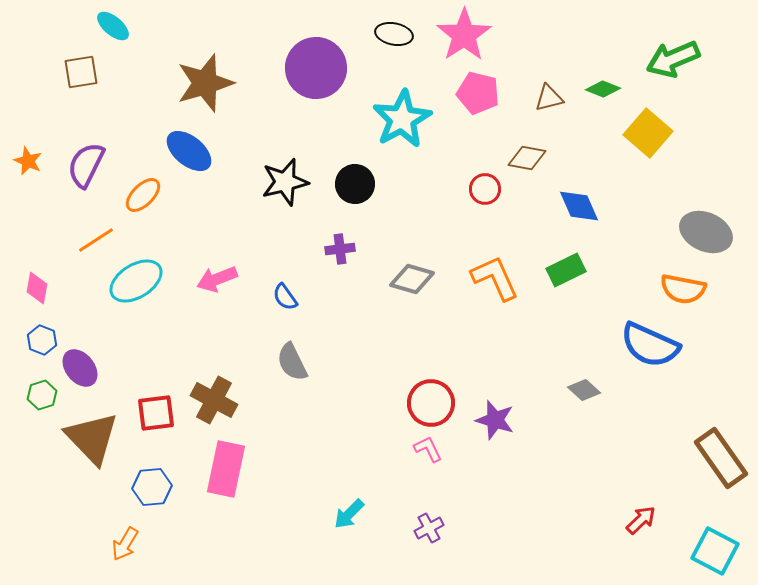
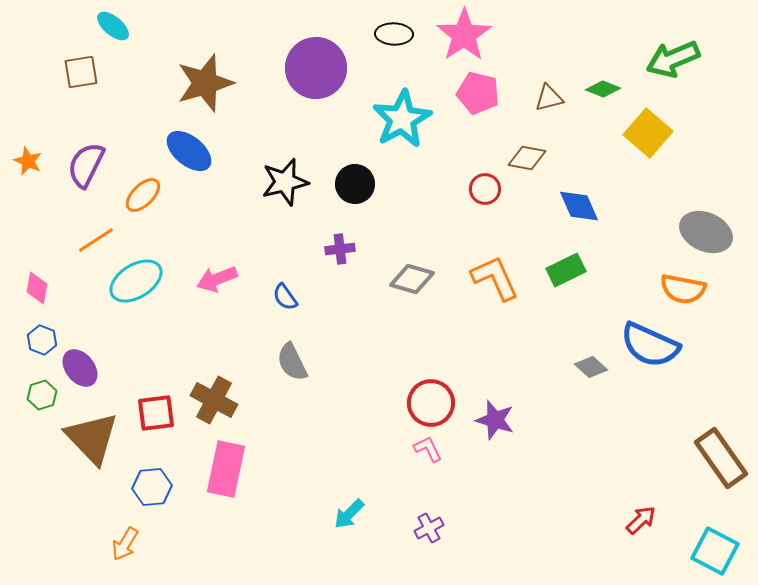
black ellipse at (394, 34): rotated 9 degrees counterclockwise
gray diamond at (584, 390): moved 7 px right, 23 px up
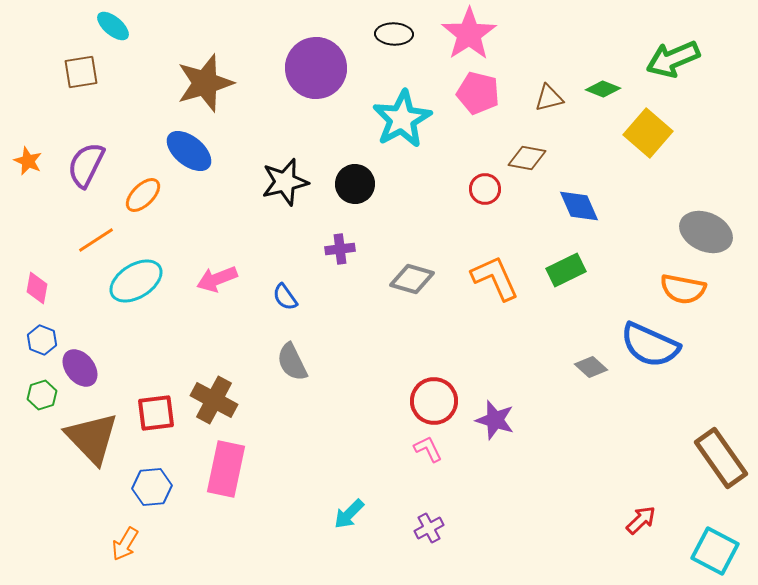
pink star at (464, 35): moved 5 px right, 1 px up
red circle at (431, 403): moved 3 px right, 2 px up
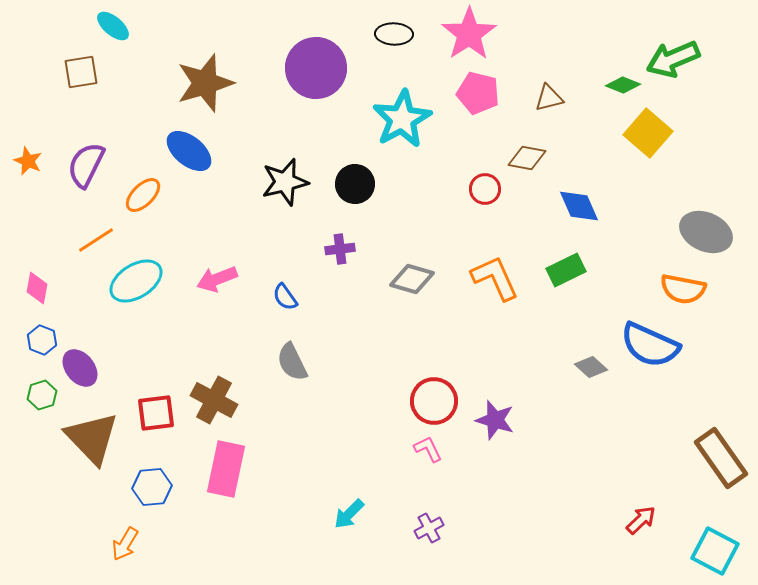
green diamond at (603, 89): moved 20 px right, 4 px up
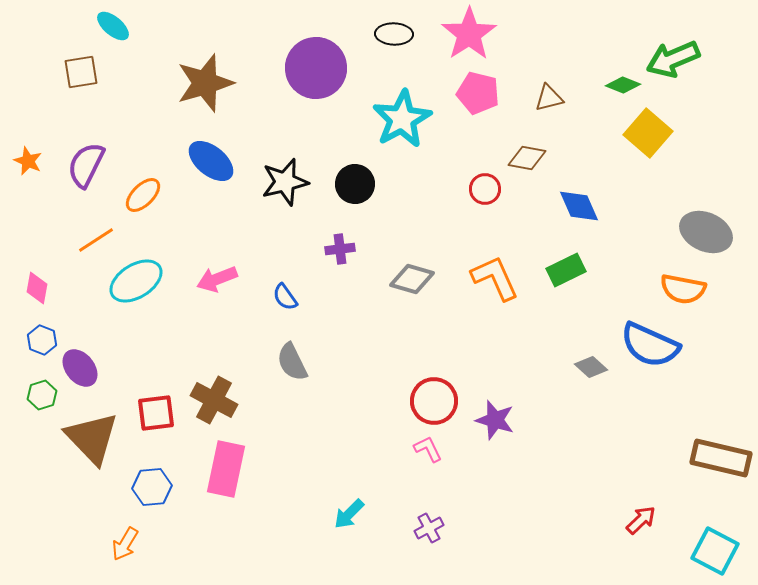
blue ellipse at (189, 151): moved 22 px right, 10 px down
brown rectangle at (721, 458): rotated 42 degrees counterclockwise
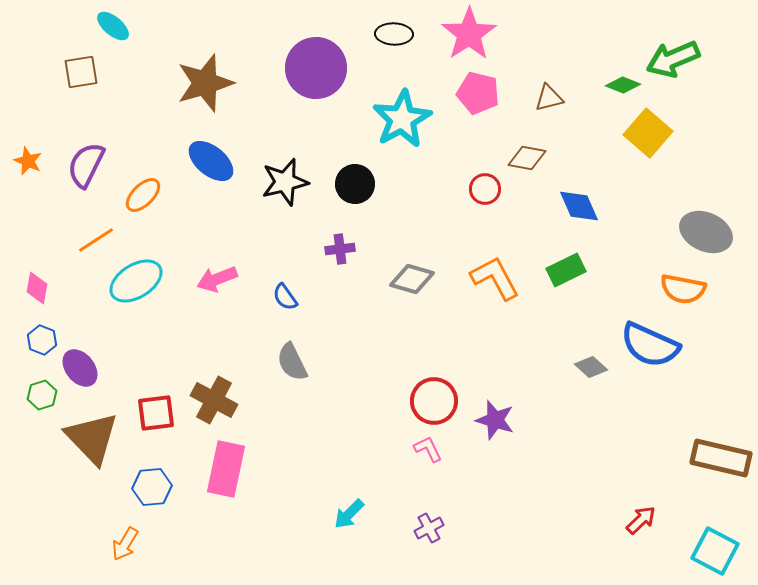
orange L-shape at (495, 278): rotated 4 degrees counterclockwise
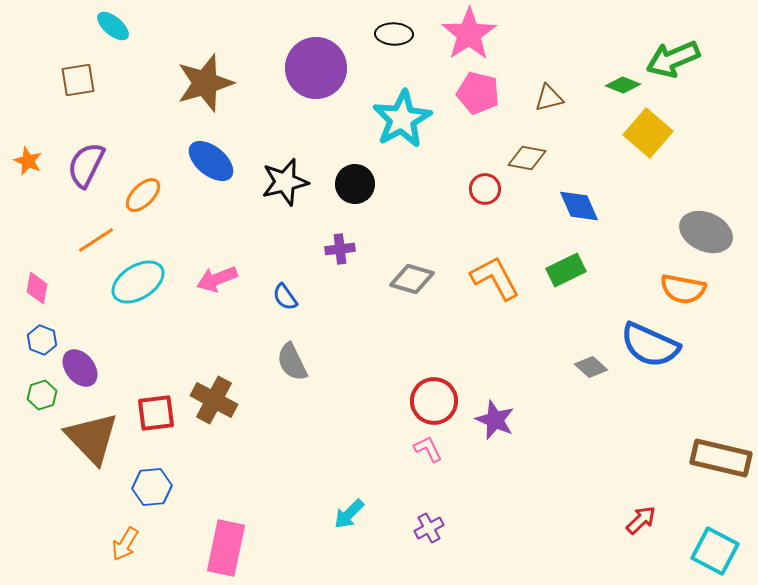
brown square at (81, 72): moved 3 px left, 8 px down
cyan ellipse at (136, 281): moved 2 px right, 1 px down
purple star at (495, 420): rotated 6 degrees clockwise
pink rectangle at (226, 469): moved 79 px down
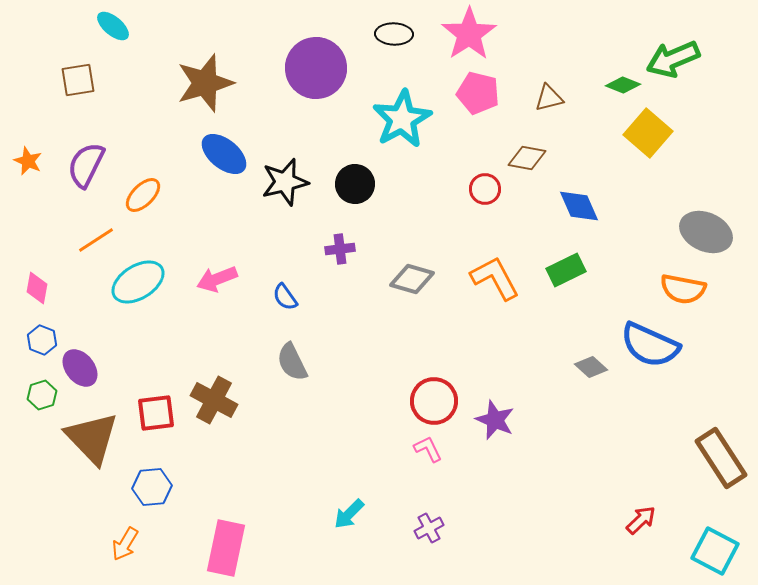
blue ellipse at (211, 161): moved 13 px right, 7 px up
brown rectangle at (721, 458): rotated 44 degrees clockwise
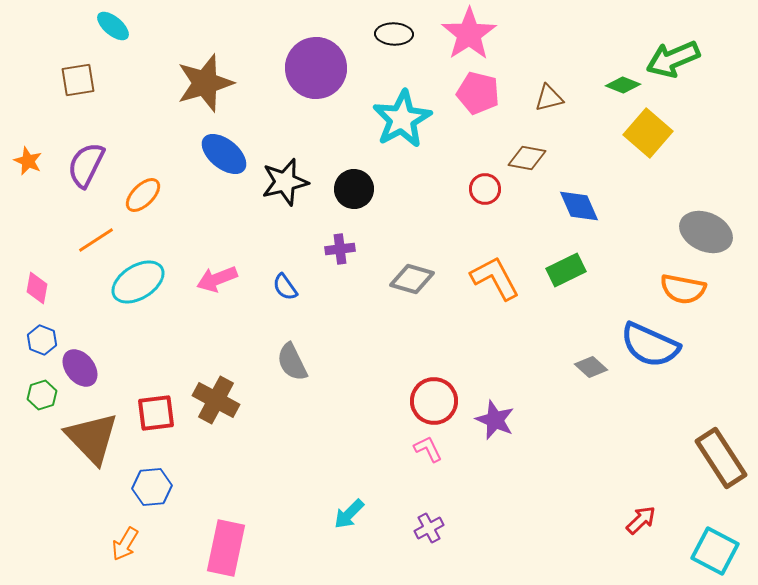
black circle at (355, 184): moved 1 px left, 5 px down
blue semicircle at (285, 297): moved 10 px up
brown cross at (214, 400): moved 2 px right
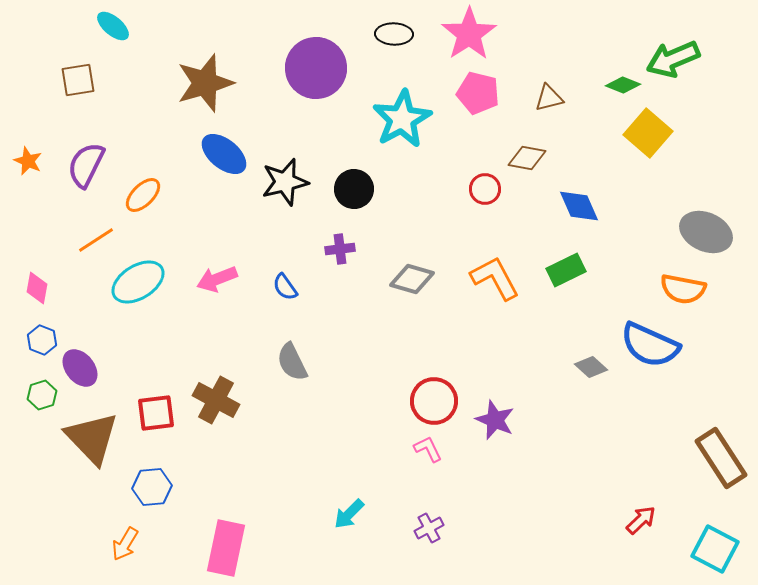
cyan square at (715, 551): moved 2 px up
